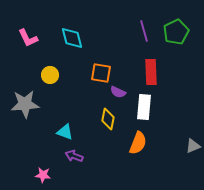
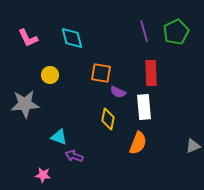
red rectangle: moved 1 px down
white rectangle: rotated 10 degrees counterclockwise
cyan triangle: moved 6 px left, 5 px down
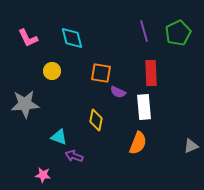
green pentagon: moved 2 px right, 1 px down
yellow circle: moved 2 px right, 4 px up
yellow diamond: moved 12 px left, 1 px down
gray triangle: moved 2 px left
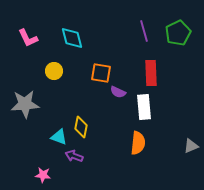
yellow circle: moved 2 px right
yellow diamond: moved 15 px left, 7 px down
orange semicircle: rotated 15 degrees counterclockwise
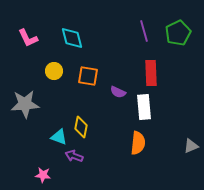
orange square: moved 13 px left, 3 px down
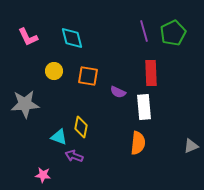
green pentagon: moved 5 px left
pink L-shape: moved 1 px up
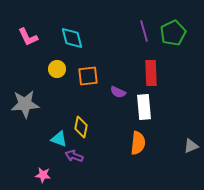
yellow circle: moved 3 px right, 2 px up
orange square: rotated 15 degrees counterclockwise
cyan triangle: moved 2 px down
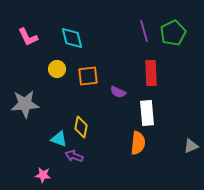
white rectangle: moved 3 px right, 6 px down
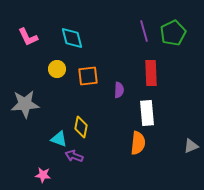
purple semicircle: moved 1 px right, 2 px up; rotated 112 degrees counterclockwise
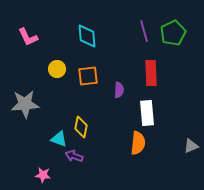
cyan diamond: moved 15 px right, 2 px up; rotated 10 degrees clockwise
